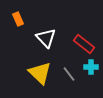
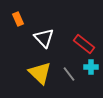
white triangle: moved 2 px left
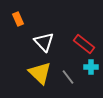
white triangle: moved 4 px down
gray line: moved 1 px left, 3 px down
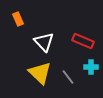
red rectangle: moved 1 px left, 3 px up; rotated 15 degrees counterclockwise
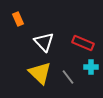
red rectangle: moved 2 px down
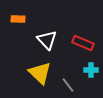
orange rectangle: rotated 64 degrees counterclockwise
white triangle: moved 3 px right, 2 px up
cyan cross: moved 3 px down
gray line: moved 8 px down
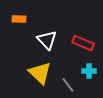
orange rectangle: moved 1 px right
cyan cross: moved 2 px left, 1 px down
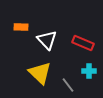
orange rectangle: moved 2 px right, 8 px down
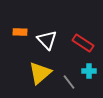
orange rectangle: moved 1 px left, 5 px down
red rectangle: rotated 10 degrees clockwise
yellow triangle: rotated 35 degrees clockwise
gray line: moved 1 px right, 3 px up
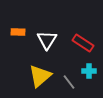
orange rectangle: moved 2 px left
white triangle: rotated 15 degrees clockwise
yellow triangle: moved 3 px down
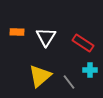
orange rectangle: moved 1 px left
white triangle: moved 1 px left, 3 px up
cyan cross: moved 1 px right, 1 px up
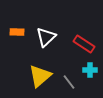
white triangle: rotated 15 degrees clockwise
red rectangle: moved 1 px right, 1 px down
